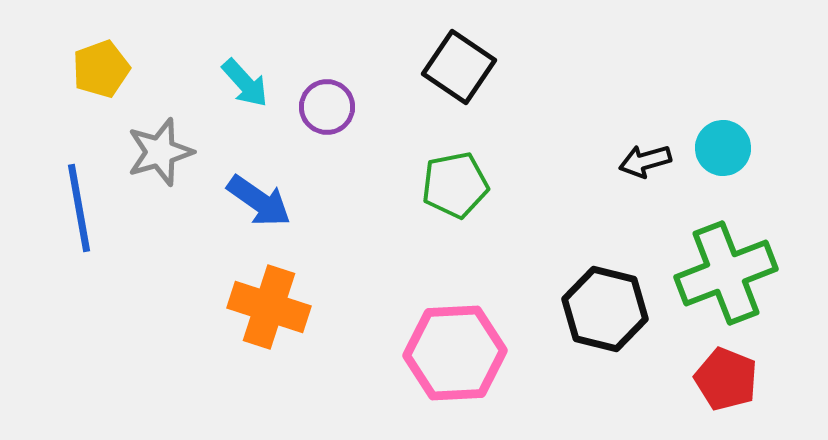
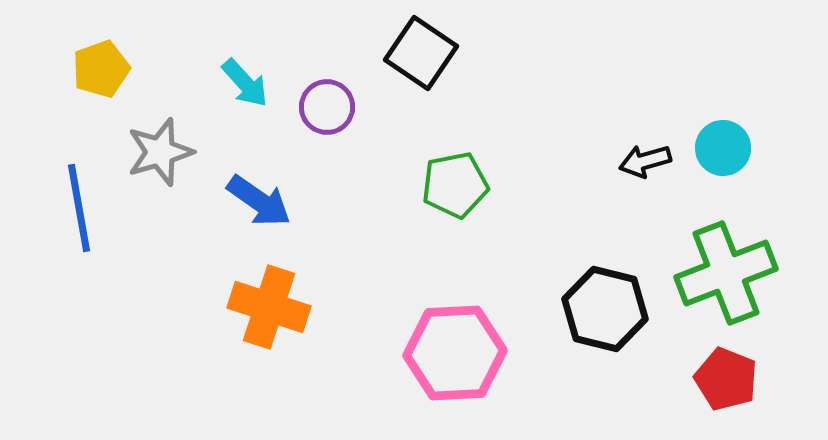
black square: moved 38 px left, 14 px up
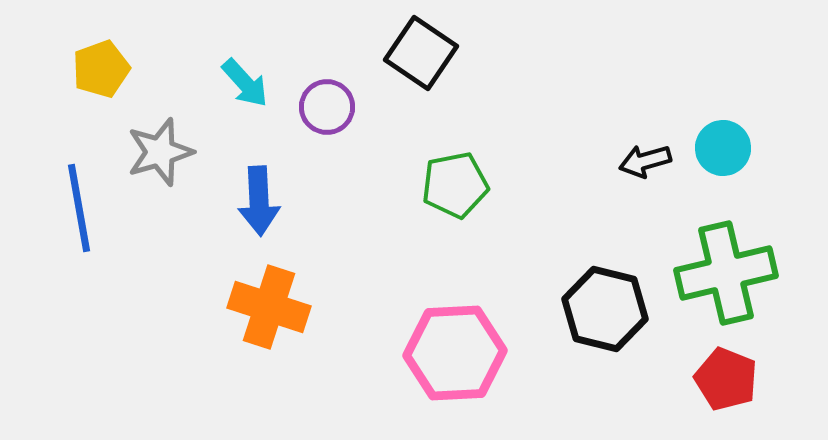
blue arrow: rotated 52 degrees clockwise
green cross: rotated 8 degrees clockwise
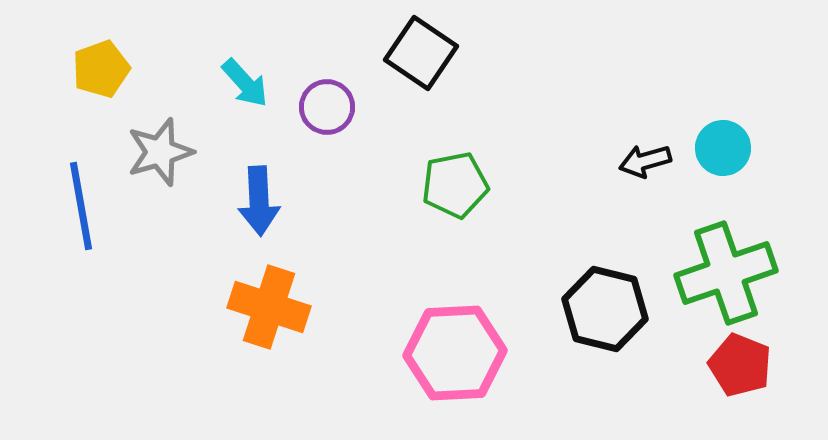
blue line: moved 2 px right, 2 px up
green cross: rotated 6 degrees counterclockwise
red pentagon: moved 14 px right, 14 px up
